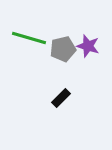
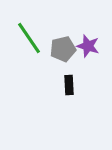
green line: rotated 40 degrees clockwise
black rectangle: moved 8 px right, 13 px up; rotated 48 degrees counterclockwise
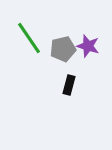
black rectangle: rotated 18 degrees clockwise
